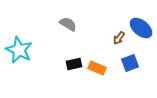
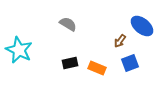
blue ellipse: moved 1 px right, 2 px up
brown arrow: moved 1 px right, 3 px down
black rectangle: moved 4 px left, 1 px up
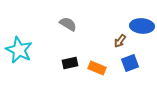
blue ellipse: rotated 35 degrees counterclockwise
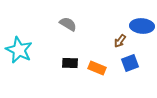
black rectangle: rotated 14 degrees clockwise
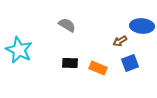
gray semicircle: moved 1 px left, 1 px down
brown arrow: rotated 24 degrees clockwise
orange rectangle: moved 1 px right
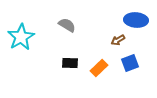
blue ellipse: moved 6 px left, 6 px up
brown arrow: moved 2 px left, 1 px up
cyan star: moved 2 px right, 13 px up; rotated 16 degrees clockwise
orange rectangle: moved 1 px right; rotated 66 degrees counterclockwise
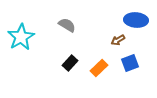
black rectangle: rotated 49 degrees counterclockwise
